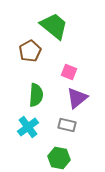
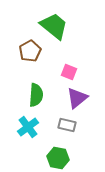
green hexagon: moved 1 px left
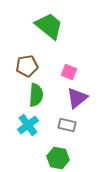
green trapezoid: moved 5 px left
brown pentagon: moved 3 px left, 15 px down; rotated 20 degrees clockwise
cyan cross: moved 2 px up
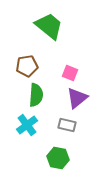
pink square: moved 1 px right, 1 px down
cyan cross: moved 1 px left
